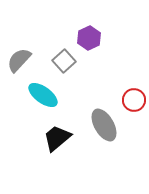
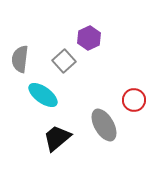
gray semicircle: moved 1 px right, 1 px up; rotated 36 degrees counterclockwise
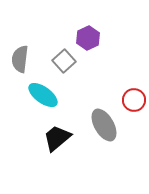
purple hexagon: moved 1 px left
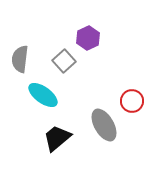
red circle: moved 2 px left, 1 px down
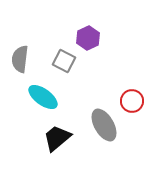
gray square: rotated 20 degrees counterclockwise
cyan ellipse: moved 2 px down
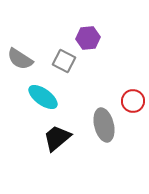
purple hexagon: rotated 20 degrees clockwise
gray semicircle: rotated 64 degrees counterclockwise
red circle: moved 1 px right
gray ellipse: rotated 16 degrees clockwise
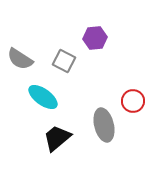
purple hexagon: moved 7 px right
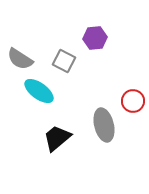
cyan ellipse: moved 4 px left, 6 px up
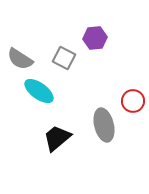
gray square: moved 3 px up
